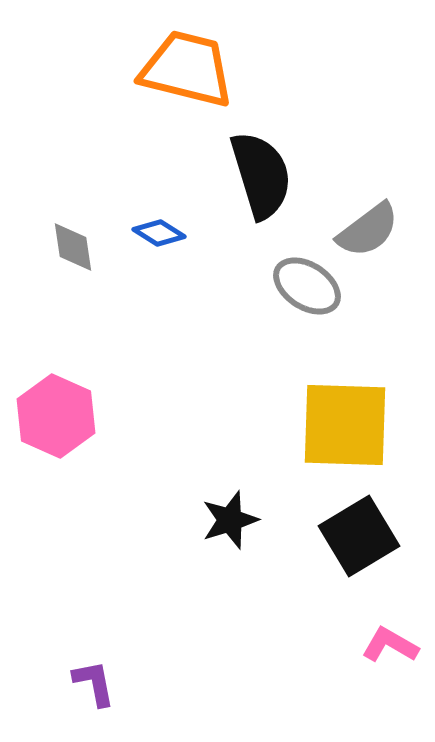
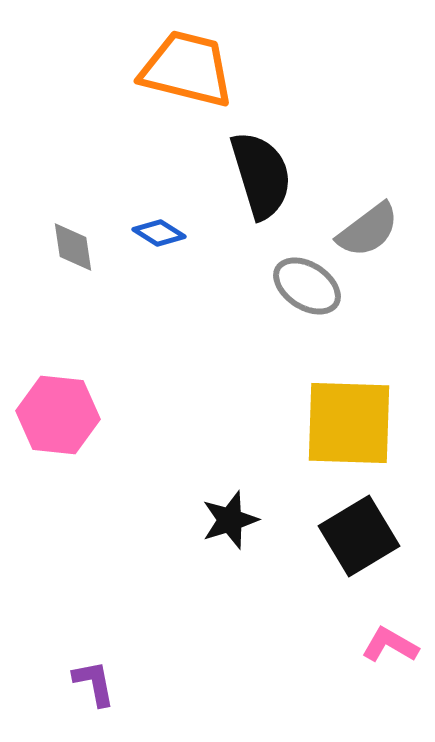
pink hexagon: moved 2 px right, 1 px up; rotated 18 degrees counterclockwise
yellow square: moved 4 px right, 2 px up
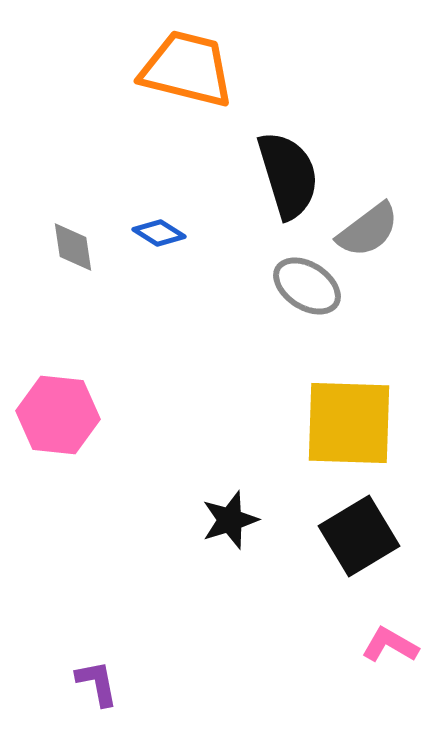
black semicircle: moved 27 px right
purple L-shape: moved 3 px right
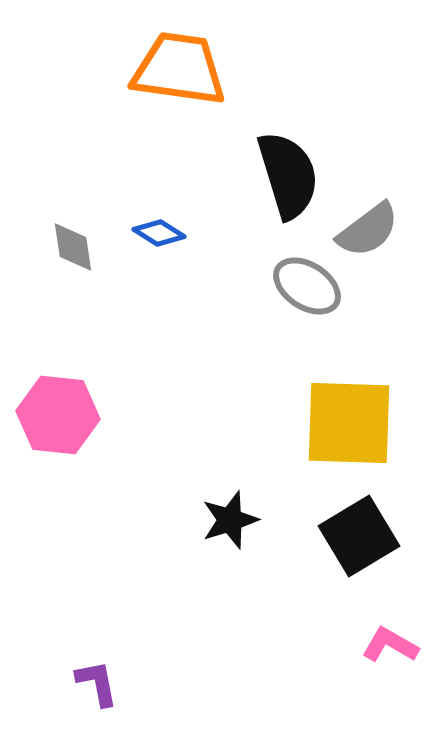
orange trapezoid: moved 8 px left; rotated 6 degrees counterclockwise
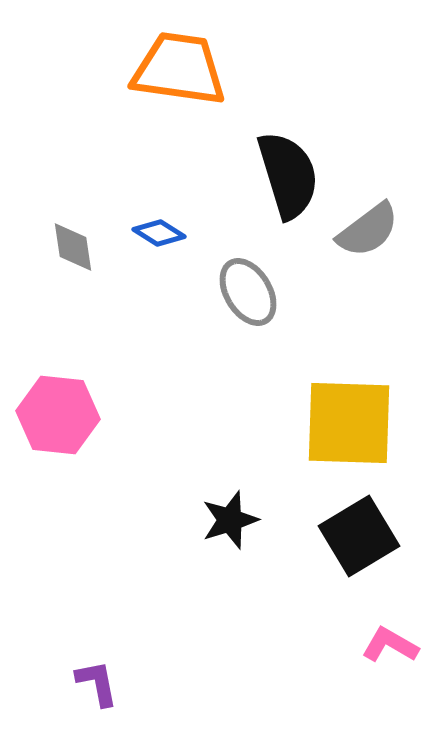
gray ellipse: moved 59 px left, 6 px down; rotated 26 degrees clockwise
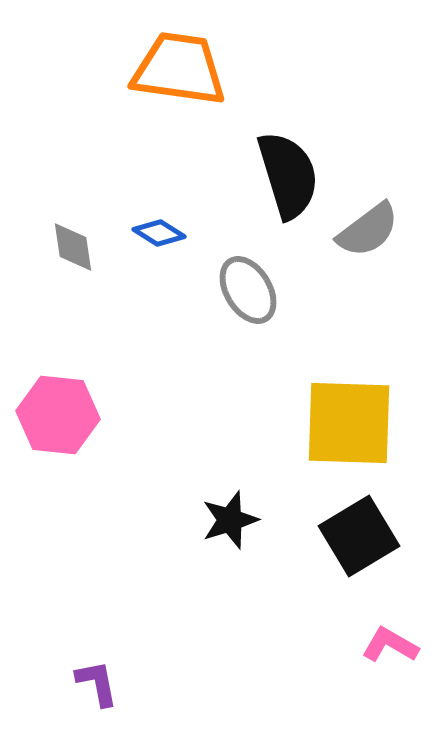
gray ellipse: moved 2 px up
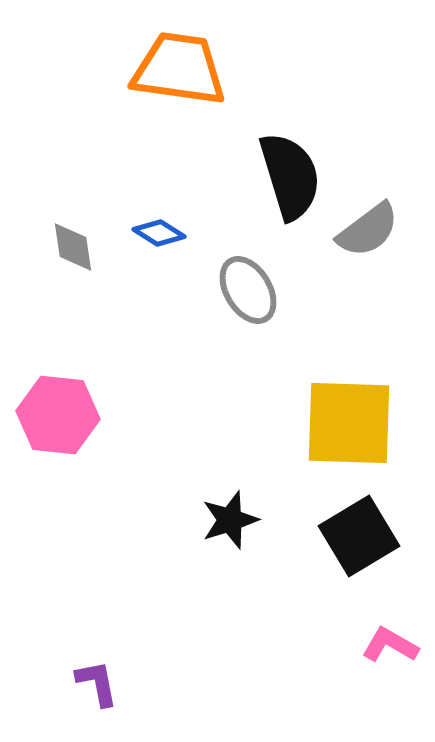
black semicircle: moved 2 px right, 1 px down
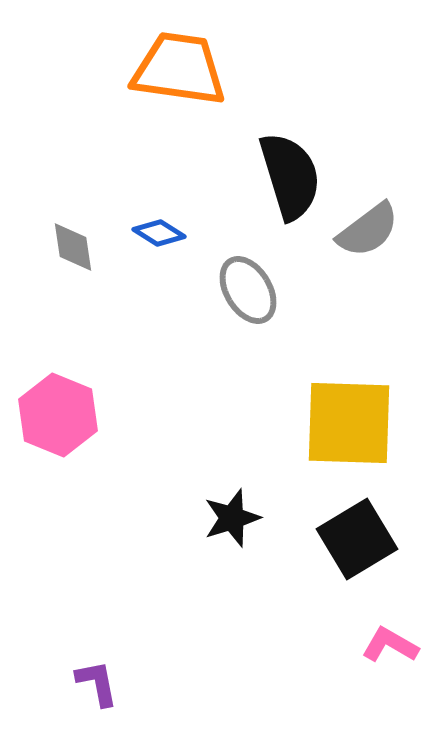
pink hexagon: rotated 16 degrees clockwise
black star: moved 2 px right, 2 px up
black square: moved 2 px left, 3 px down
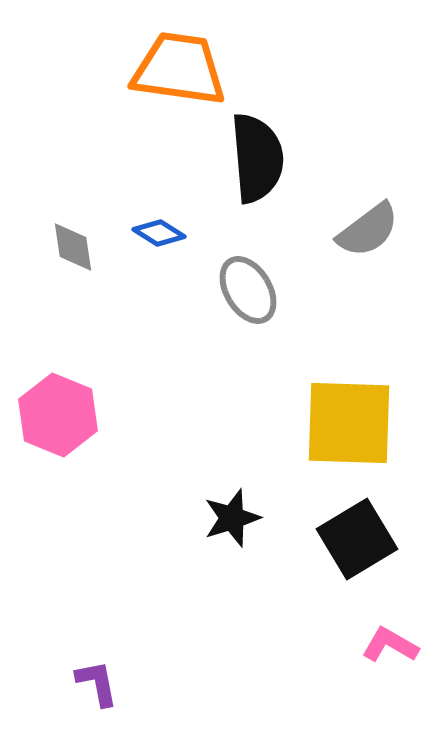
black semicircle: moved 33 px left, 18 px up; rotated 12 degrees clockwise
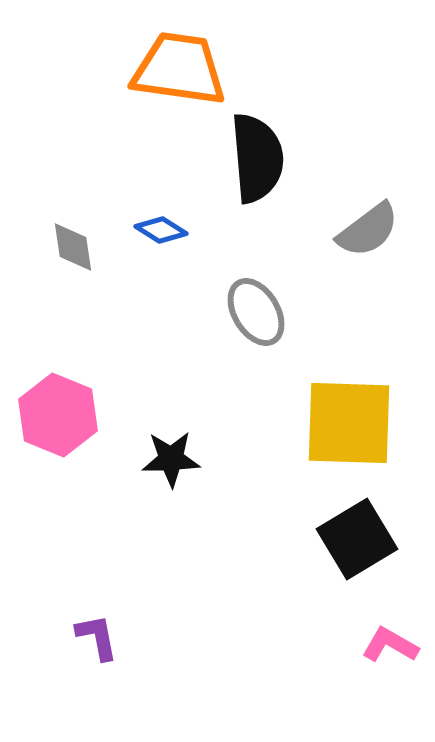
blue diamond: moved 2 px right, 3 px up
gray ellipse: moved 8 px right, 22 px down
black star: moved 61 px left, 59 px up; rotated 16 degrees clockwise
purple L-shape: moved 46 px up
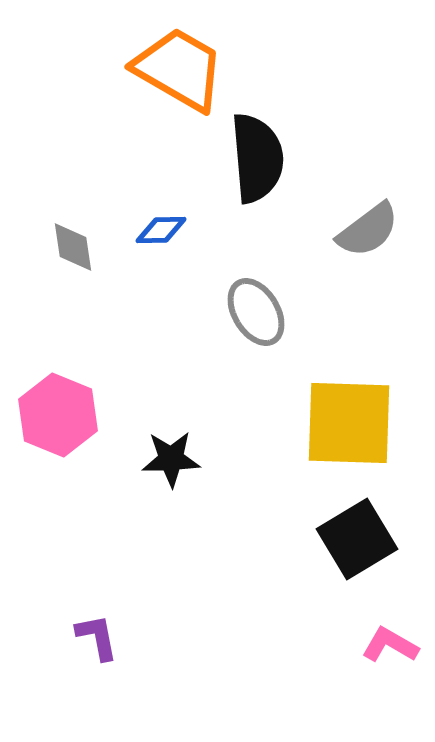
orange trapezoid: rotated 22 degrees clockwise
blue diamond: rotated 33 degrees counterclockwise
